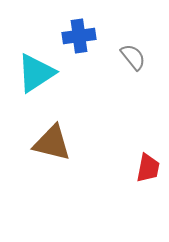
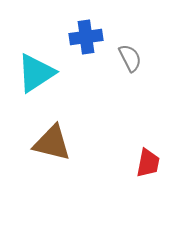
blue cross: moved 7 px right, 1 px down
gray semicircle: moved 3 px left, 1 px down; rotated 12 degrees clockwise
red trapezoid: moved 5 px up
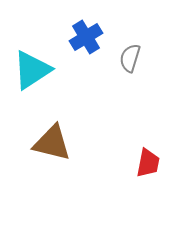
blue cross: rotated 24 degrees counterclockwise
gray semicircle: rotated 136 degrees counterclockwise
cyan triangle: moved 4 px left, 3 px up
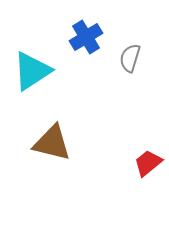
cyan triangle: moved 1 px down
red trapezoid: rotated 140 degrees counterclockwise
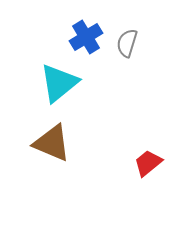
gray semicircle: moved 3 px left, 15 px up
cyan triangle: moved 27 px right, 12 px down; rotated 6 degrees counterclockwise
brown triangle: rotated 9 degrees clockwise
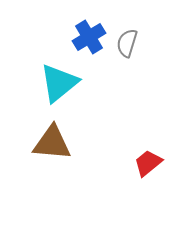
blue cross: moved 3 px right
brown triangle: rotated 18 degrees counterclockwise
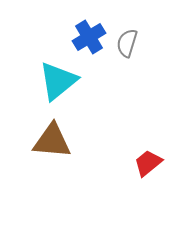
cyan triangle: moved 1 px left, 2 px up
brown triangle: moved 2 px up
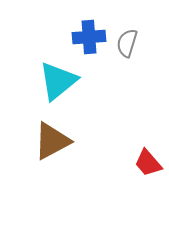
blue cross: rotated 28 degrees clockwise
brown triangle: rotated 33 degrees counterclockwise
red trapezoid: rotated 92 degrees counterclockwise
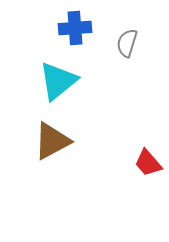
blue cross: moved 14 px left, 9 px up
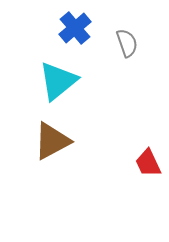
blue cross: rotated 36 degrees counterclockwise
gray semicircle: rotated 144 degrees clockwise
red trapezoid: rotated 16 degrees clockwise
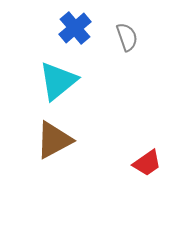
gray semicircle: moved 6 px up
brown triangle: moved 2 px right, 1 px up
red trapezoid: moved 1 px left; rotated 100 degrees counterclockwise
